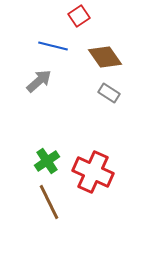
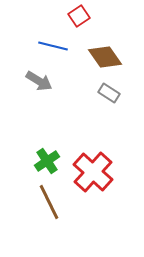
gray arrow: rotated 72 degrees clockwise
red cross: rotated 18 degrees clockwise
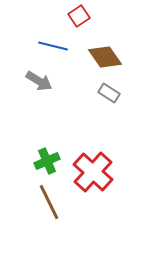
green cross: rotated 10 degrees clockwise
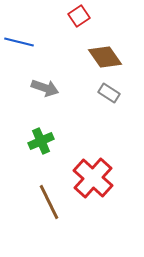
blue line: moved 34 px left, 4 px up
gray arrow: moved 6 px right, 7 px down; rotated 12 degrees counterclockwise
green cross: moved 6 px left, 20 px up
red cross: moved 6 px down
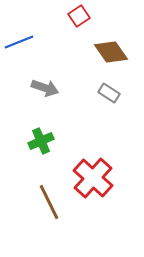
blue line: rotated 36 degrees counterclockwise
brown diamond: moved 6 px right, 5 px up
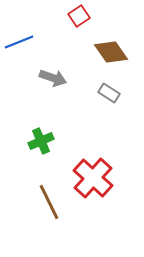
gray arrow: moved 8 px right, 10 px up
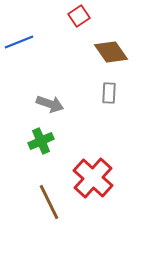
gray arrow: moved 3 px left, 26 px down
gray rectangle: rotated 60 degrees clockwise
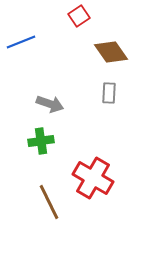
blue line: moved 2 px right
green cross: rotated 15 degrees clockwise
red cross: rotated 12 degrees counterclockwise
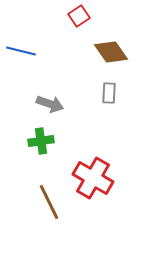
blue line: moved 9 px down; rotated 36 degrees clockwise
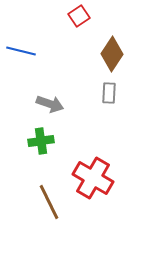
brown diamond: moved 1 px right, 2 px down; rotated 68 degrees clockwise
